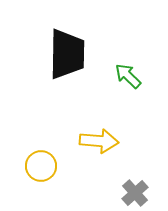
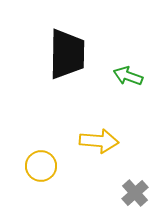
green arrow: rotated 24 degrees counterclockwise
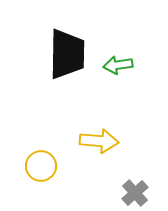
green arrow: moved 10 px left, 11 px up; rotated 28 degrees counterclockwise
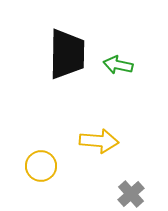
green arrow: rotated 20 degrees clockwise
gray cross: moved 4 px left, 1 px down
